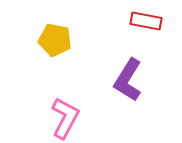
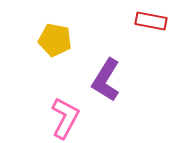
red rectangle: moved 5 px right
purple L-shape: moved 22 px left
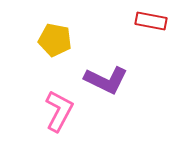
purple L-shape: rotated 96 degrees counterclockwise
pink L-shape: moved 6 px left, 7 px up
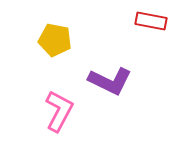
purple L-shape: moved 4 px right, 1 px down
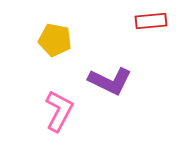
red rectangle: rotated 16 degrees counterclockwise
